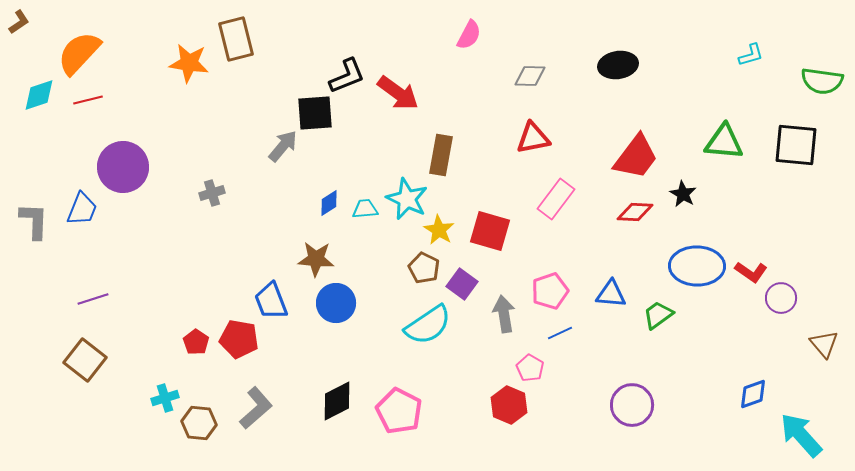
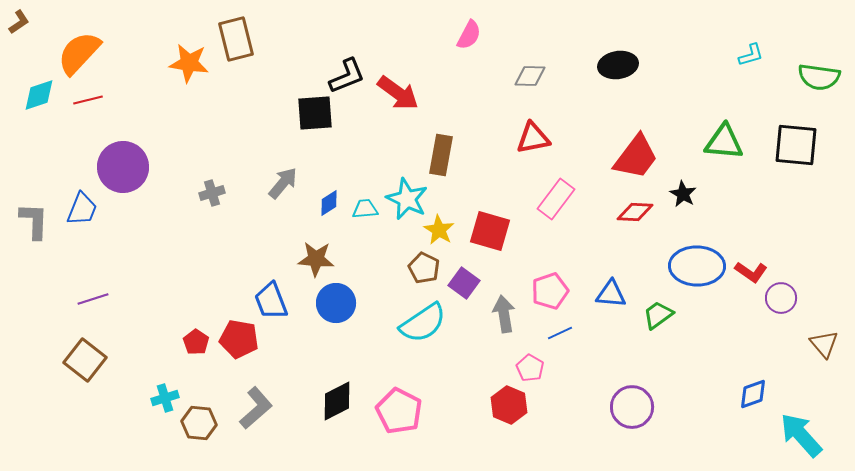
green semicircle at (822, 81): moved 3 px left, 4 px up
gray arrow at (283, 146): moved 37 px down
purple square at (462, 284): moved 2 px right, 1 px up
cyan semicircle at (428, 325): moved 5 px left, 2 px up
purple circle at (632, 405): moved 2 px down
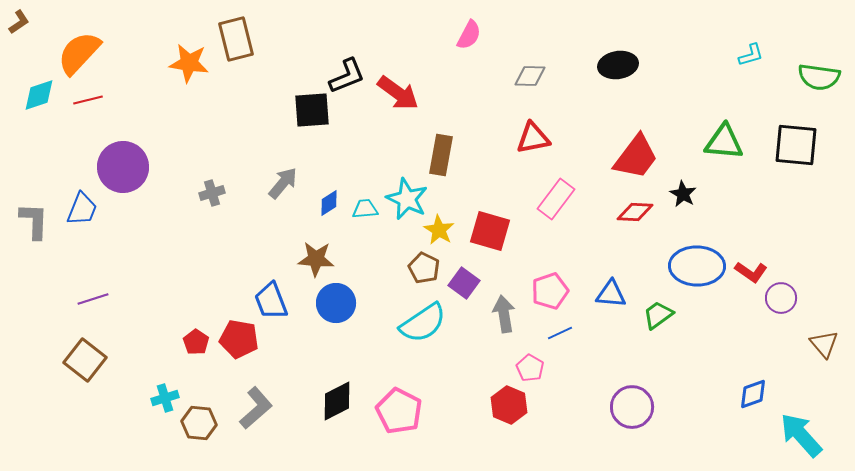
black square at (315, 113): moved 3 px left, 3 px up
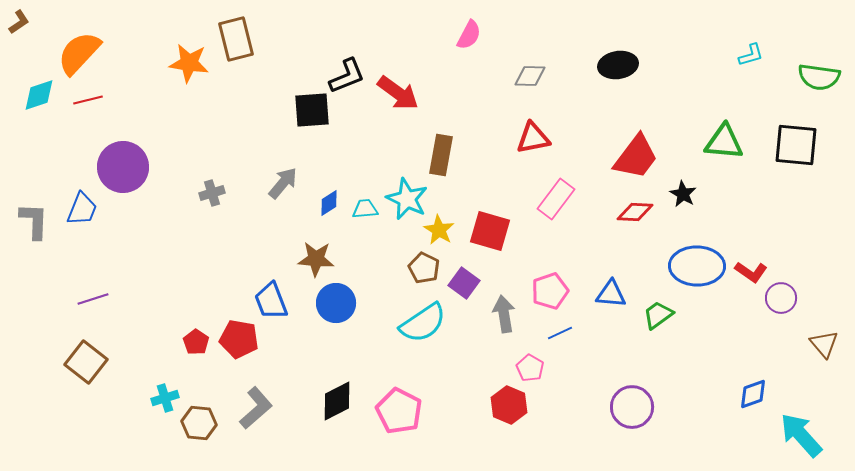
brown square at (85, 360): moved 1 px right, 2 px down
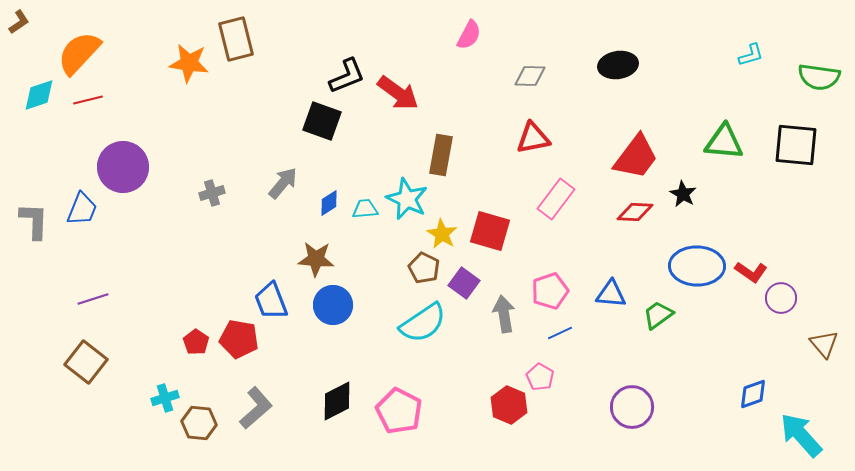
black square at (312, 110): moved 10 px right, 11 px down; rotated 24 degrees clockwise
yellow star at (439, 230): moved 3 px right, 4 px down
blue circle at (336, 303): moved 3 px left, 2 px down
pink pentagon at (530, 368): moved 10 px right, 9 px down
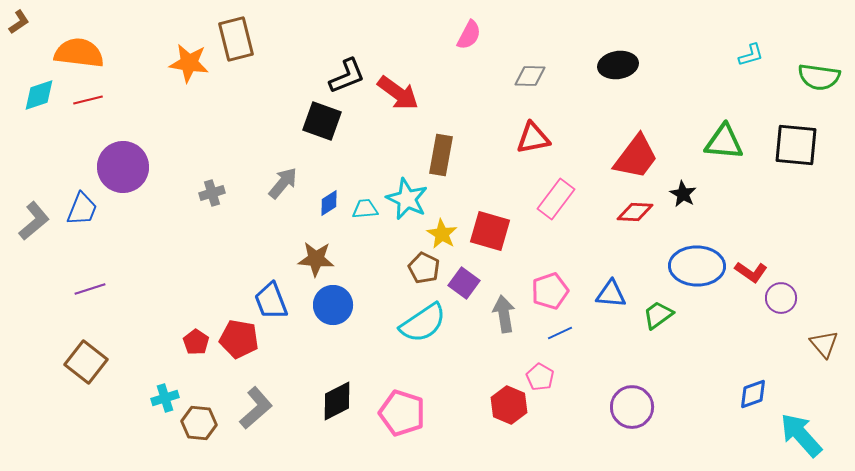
orange semicircle at (79, 53): rotated 54 degrees clockwise
gray L-shape at (34, 221): rotated 48 degrees clockwise
purple line at (93, 299): moved 3 px left, 10 px up
pink pentagon at (399, 411): moved 3 px right, 2 px down; rotated 9 degrees counterclockwise
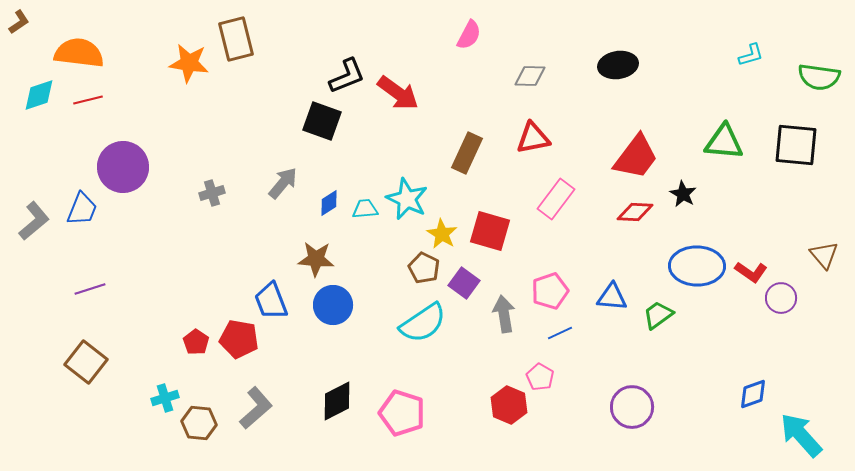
brown rectangle at (441, 155): moved 26 px right, 2 px up; rotated 15 degrees clockwise
blue triangle at (611, 294): moved 1 px right, 3 px down
brown triangle at (824, 344): moved 89 px up
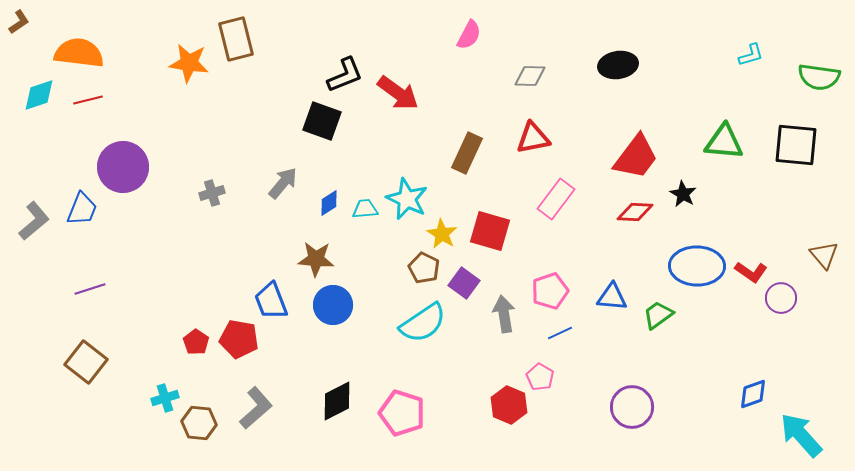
black L-shape at (347, 76): moved 2 px left, 1 px up
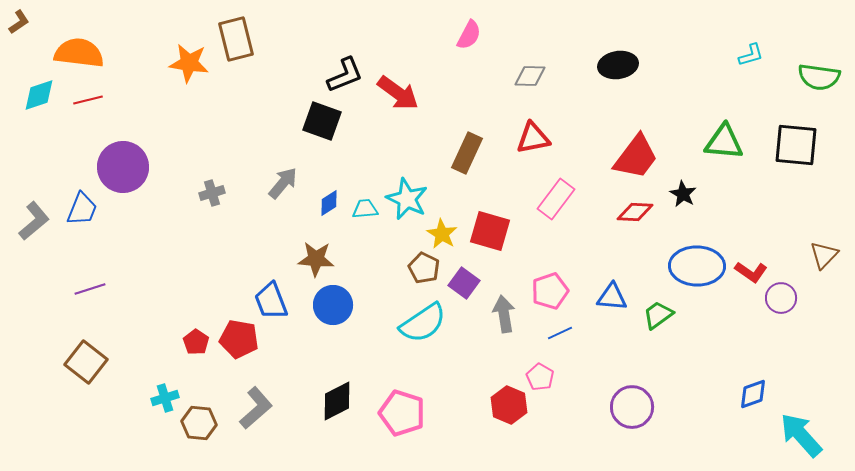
brown triangle at (824, 255): rotated 24 degrees clockwise
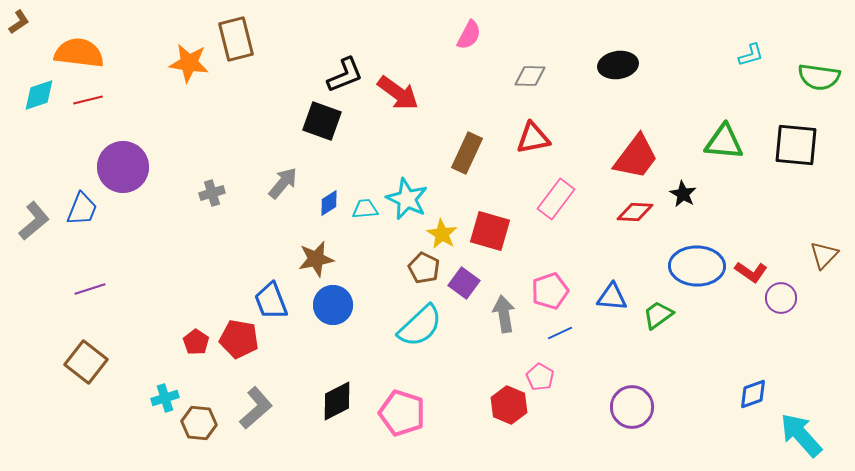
brown star at (316, 259): rotated 15 degrees counterclockwise
cyan semicircle at (423, 323): moved 3 px left, 3 px down; rotated 9 degrees counterclockwise
